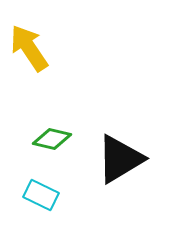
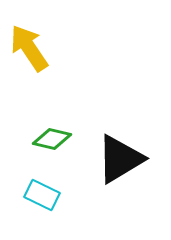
cyan rectangle: moved 1 px right
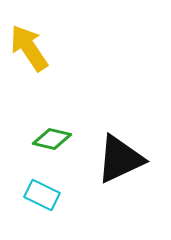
black triangle: rotated 6 degrees clockwise
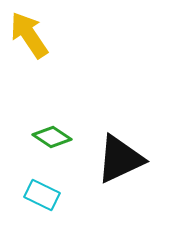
yellow arrow: moved 13 px up
green diamond: moved 2 px up; rotated 21 degrees clockwise
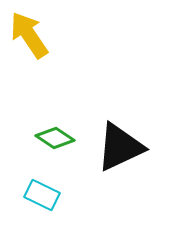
green diamond: moved 3 px right, 1 px down
black triangle: moved 12 px up
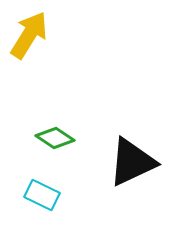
yellow arrow: rotated 66 degrees clockwise
black triangle: moved 12 px right, 15 px down
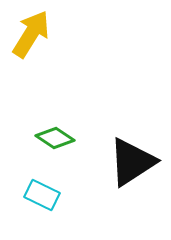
yellow arrow: moved 2 px right, 1 px up
black triangle: rotated 8 degrees counterclockwise
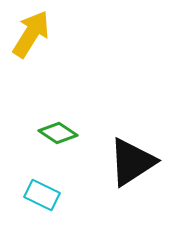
green diamond: moved 3 px right, 5 px up
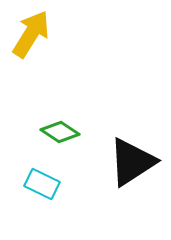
green diamond: moved 2 px right, 1 px up
cyan rectangle: moved 11 px up
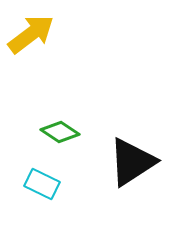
yellow arrow: rotated 21 degrees clockwise
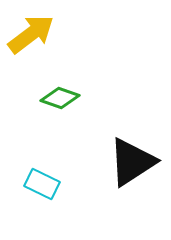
green diamond: moved 34 px up; rotated 15 degrees counterclockwise
